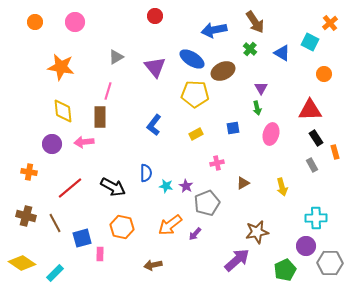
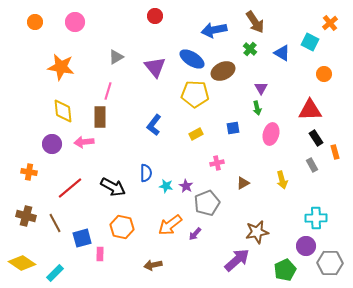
yellow arrow at (282, 187): moved 7 px up
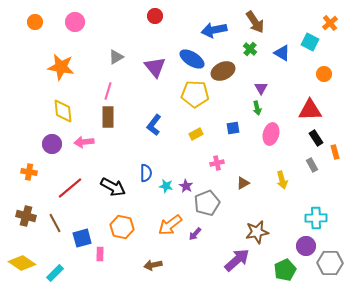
brown rectangle at (100, 117): moved 8 px right
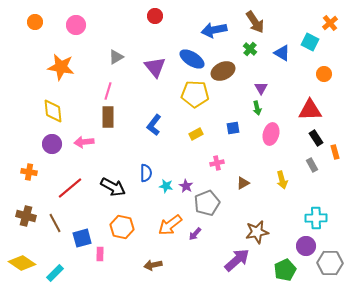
pink circle at (75, 22): moved 1 px right, 3 px down
yellow diamond at (63, 111): moved 10 px left
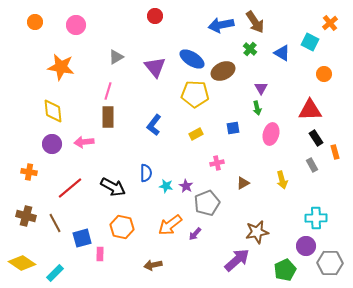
blue arrow at (214, 30): moved 7 px right, 5 px up
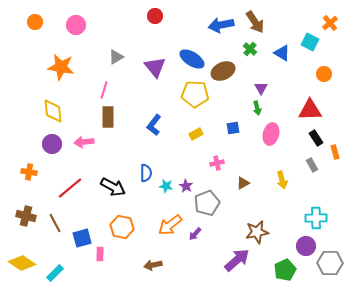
pink line at (108, 91): moved 4 px left, 1 px up
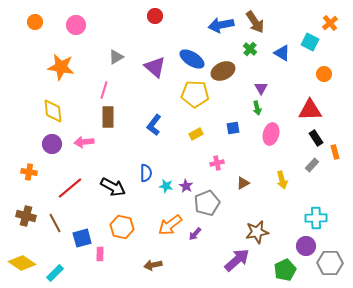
purple triangle at (155, 67): rotated 10 degrees counterclockwise
gray rectangle at (312, 165): rotated 72 degrees clockwise
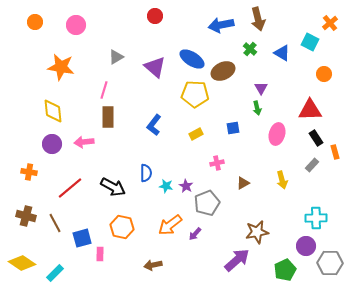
brown arrow at (255, 22): moved 3 px right, 3 px up; rotated 20 degrees clockwise
pink ellipse at (271, 134): moved 6 px right
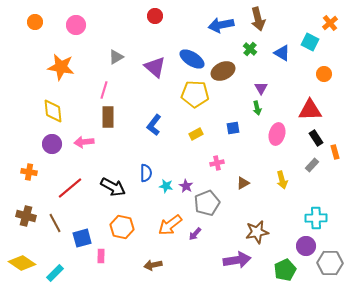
pink rectangle at (100, 254): moved 1 px right, 2 px down
purple arrow at (237, 260): rotated 32 degrees clockwise
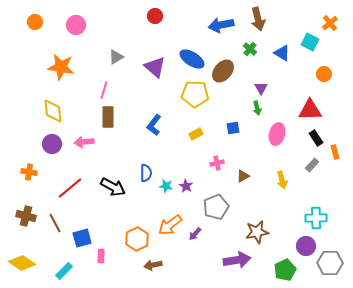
brown ellipse at (223, 71): rotated 25 degrees counterclockwise
brown triangle at (243, 183): moved 7 px up
gray pentagon at (207, 203): moved 9 px right, 4 px down
orange hexagon at (122, 227): moved 15 px right, 12 px down; rotated 20 degrees clockwise
cyan rectangle at (55, 273): moved 9 px right, 2 px up
